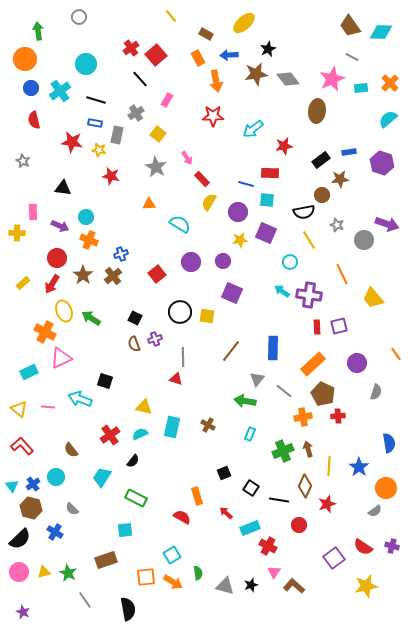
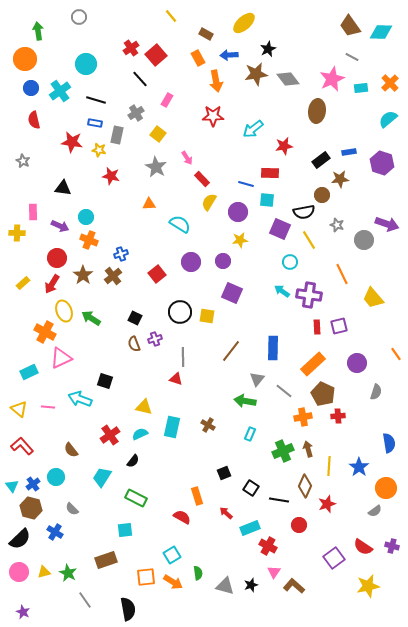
purple square at (266, 233): moved 14 px right, 4 px up
yellow star at (366, 586): moved 2 px right
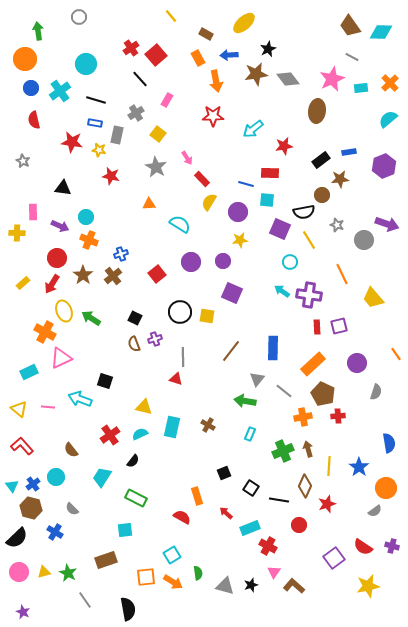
purple hexagon at (382, 163): moved 2 px right, 3 px down; rotated 20 degrees clockwise
black semicircle at (20, 539): moved 3 px left, 1 px up
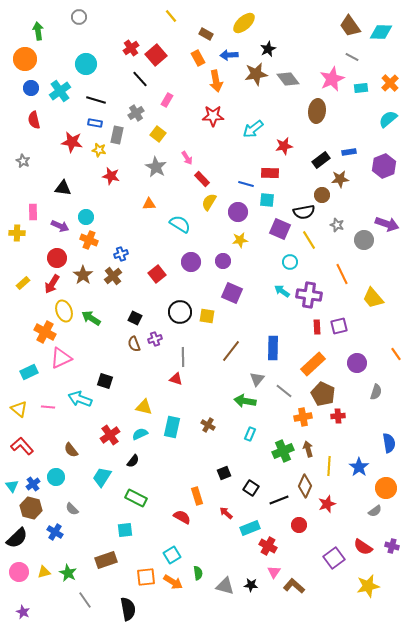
black line at (279, 500): rotated 30 degrees counterclockwise
black star at (251, 585): rotated 24 degrees clockwise
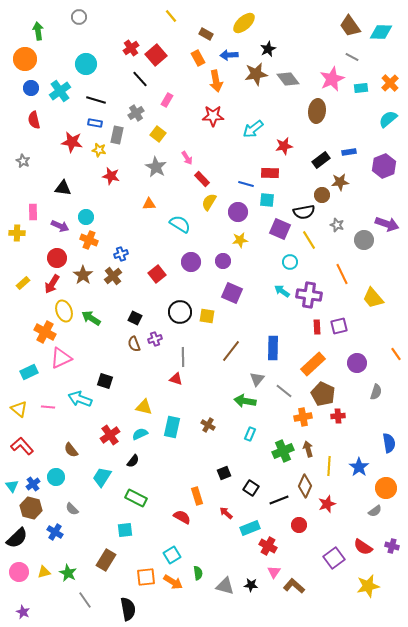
brown star at (340, 179): moved 3 px down
brown rectangle at (106, 560): rotated 40 degrees counterclockwise
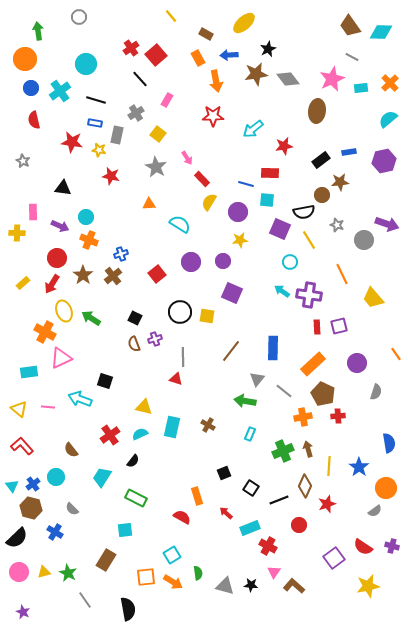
purple hexagon at (384, 166): moved 5 px up; rotated 10 degrees clockwise
cyan rectangle at (29, 372): rotated 18 degrees clockwise
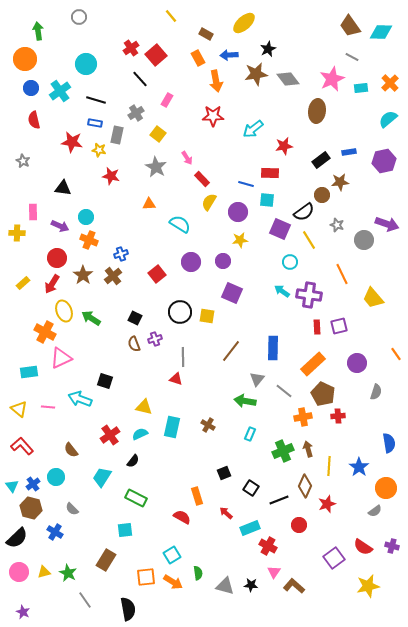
black semicircle at (304, 212): rotated 25 degrees counterclockwise
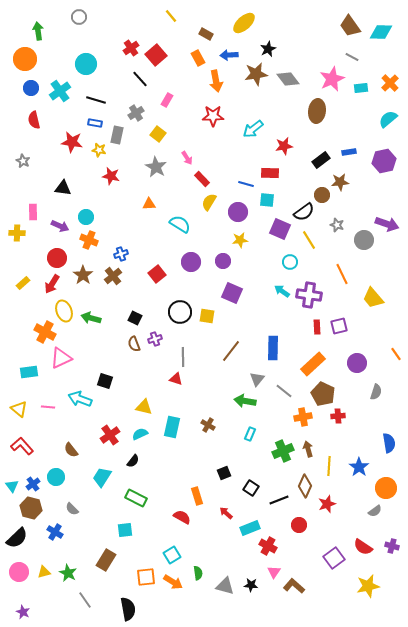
green arrow at (91, 318): rotated 18 degrees counterclockwise
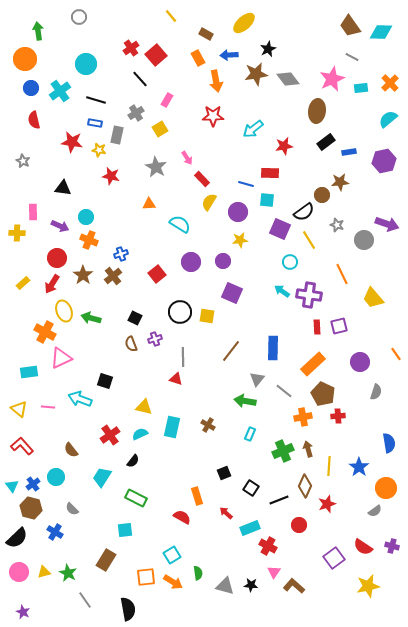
yellow square at (158, 134): moved 2 px right, 5 px up; rotated 21 degrees clockwise
black rectangle at (321, 160): moved 5 px right, 18 px up
brown semicircle at (134, 344): moved 3 px left
purple circle at (357, 363): moved 3 px right, 1 px up
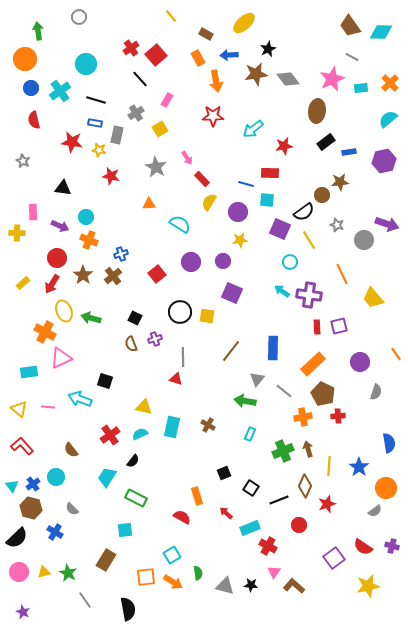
cyan trapezoid at (102, 477): moved 5 px right
